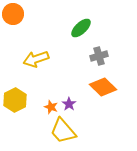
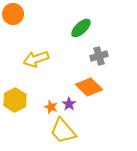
orange diamond: moved 14 px left
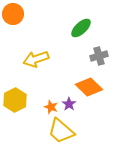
yellow trapezoid: moved 2 px left; rotated 8 degrees counterclockwise
